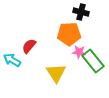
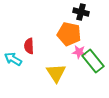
orange pentagon: rotated 15 degrees clockwise
red semicircle: rotated 42 degrees counterclockwise
cyan arrow: moved 1 px right, 1 px up
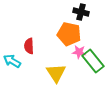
cyan arrow: moved 1 px left, 2 px down
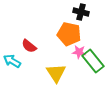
red semicircle: rotated 49 degrees counterclockwise
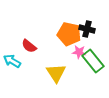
black cross: moved 6 px right, 17 px down
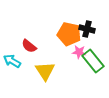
yellow triangle: moved 11 px left, 2 px up
